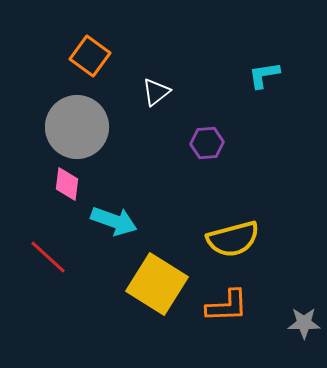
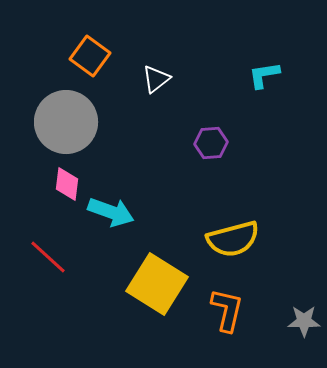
white triangle: moved 13 px up
gray circle: moved 11 px left, 5 px up
purple hexagon: moved 4 px right
cyan arrow: moved 3 px left, 9 px up
orange L-shape: moved 4 px down; rotated 75 degrees counterclockwise
gray star: moved 2 px up
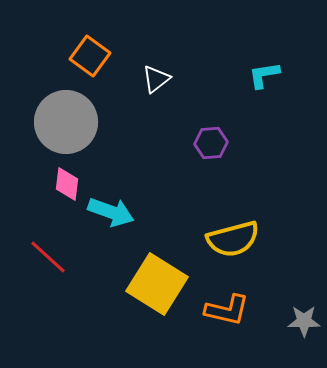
orange L-shape: rotated 90 degrees clockwise
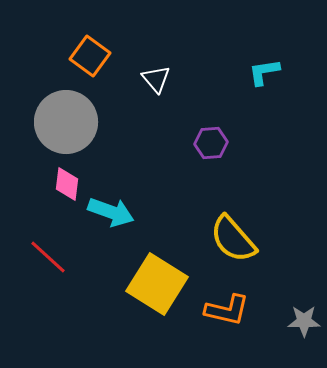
cyan L-shape: moved 3 px up
white triangle: rotated 32 degrees counterclockwise
yellow semicircle: rotated 64 degrees clockwise
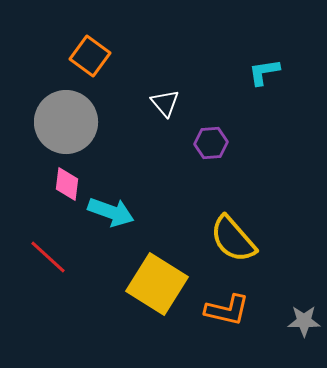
white triangle: moved 9 px right, 24 px down
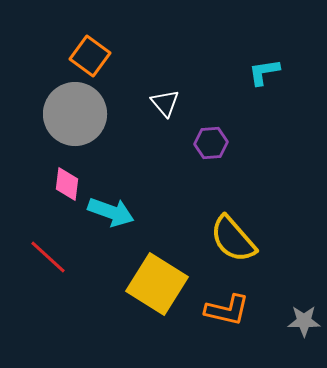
gray circle: moved 9 px right, 8 px up
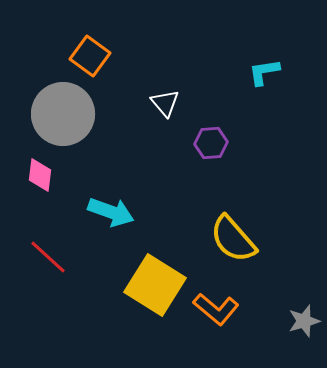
gray circle: moved 12 px left
pink diamond: moved 27 px left, 9 px up
yellow square: moved 2 px left, 1 px down
orange L-shape: moved 11 px left, 1 px up; rotated 27 degrees clockwise
gray star: rotated 16 degrees counterclockwise
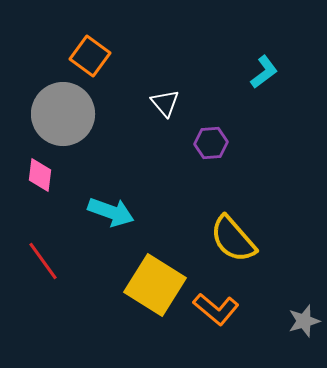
cyan L-shape: rotated 152 degrees clockwise
red line: moved 5 px left, 4 px down; rotated 12 degrees clockwise
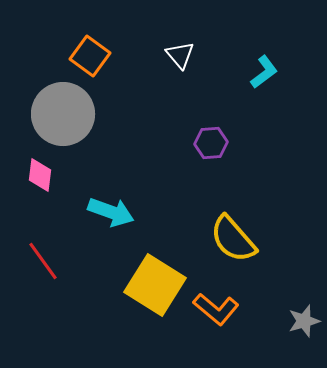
white triangle: moved 15 px right, 48 px up
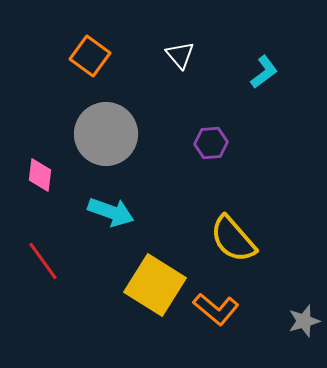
gray circle: moved 43 px right, 20 px down
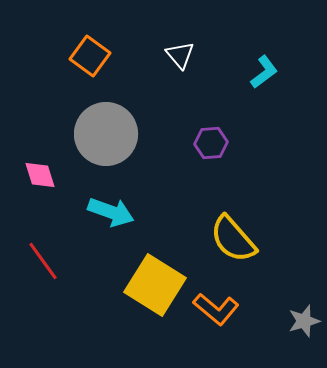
pink diamond: rotated 24 degrees counterclockwise
